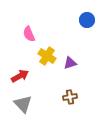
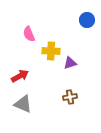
yellow cross: moved 4 px right, 5 px up; rotated 30 degrees counterclockwise
gray triangle: rotated 24 degrees counterclockwise
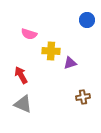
pink semicircle: rotated 49 degrees counterclockwise
red arrow: moved 1 px right, 1 px up; rotated 90 degrees counterclockwise
brown cross: moved 13 px right
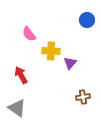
pink semicircle: rotated 35 degrees clockwise
purple triangle: rotated 32 degrees counterclockwise
gray triangle: moved 6 px left, 4 px down; rotated 12 degrees clockwise
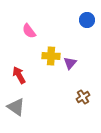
pink semicircle: moved 3 px up
yellow cross: moved 5 px down
red arrow: moved 2 px left
brown cross: rotated 24 degrees counterclockwise
gray triangle: moved 1 px left, 1 px up
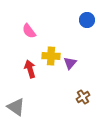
red arrow: moved 11 px right, 6 px up; rotated 12 degrees clockwise
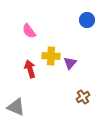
gray triangle: rotated 12 degrees counterclockwise
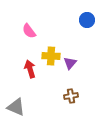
brown cross: moved 12 px left, 1 px up; rotated 24 degrees clockwise
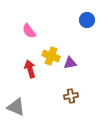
yellow cross: rotated 18 degrees clockwise
purple triangle: rotated 40 degrees clockwise
